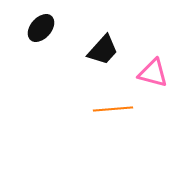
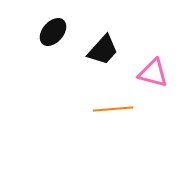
black ellipse: moved 12 px right, 4 px down
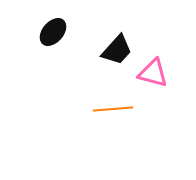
black trapezoid: moved 14 px right
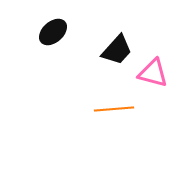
black ellipse: rotated 8 degrees clockwise
orange line: moved 1 px right
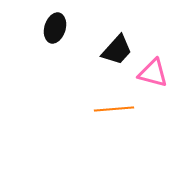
black ellipse: moved 2 px right, 4 px up; rotated 32 degrees counterclockwise
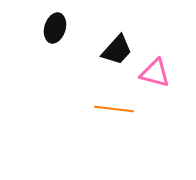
pink triangle: moved 2 px right
orange line: rotated 12 degrees clockwise
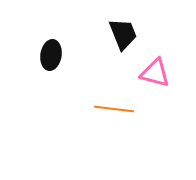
black ellipse: moved 4 px left, 27 px down; rotated 8 degrees counterclockwise
black trapezoid: moved 6 px right, 16 px up; rotated 64 degrees counterclockwise
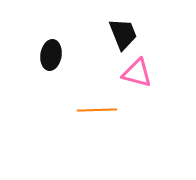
pink triangle: moved 18 px left
orange line: moved 17 px left, 1 px down; rotated 9 degrees counterclockwise
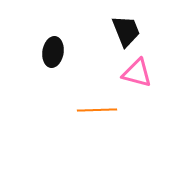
black trapezoid: moved 3 px right, 3 px up
black ellipse: moved 2 px right, 3 px up
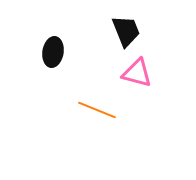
orange line: rotated 24 degrees clockwise
